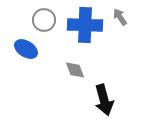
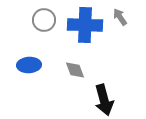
blue ellipse: moved 3 px right, 16 px down; rotated 35 degrees counterclockwise
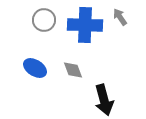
blue ellipse: moved 6 px right, 3 px down; rotated 35 degrees clockwise
gray diamond: moved 2 px left
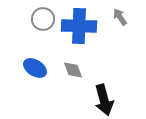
gray circle: moved 1 px left, 1 px up
blue cross: moved 6 px left, 1 px down
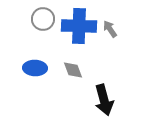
gray arrow: moved 10 px left, 12 px down
blue ellipse: rotated 30 degrees counterclockwise
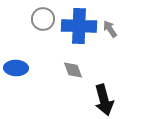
blue ellipse: moved 19 px left
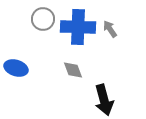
blue cross: moved 1 px left, 1 px down
blue ellipse: rotated 15 degrees clockwise
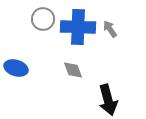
black arrow: moved 4 px right
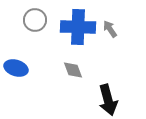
gray circle: moved 8 px left, 1 px down
